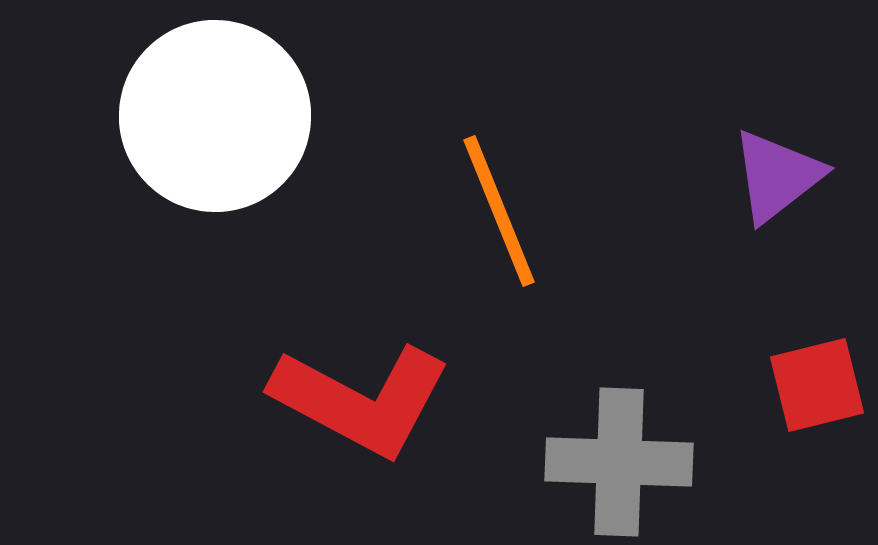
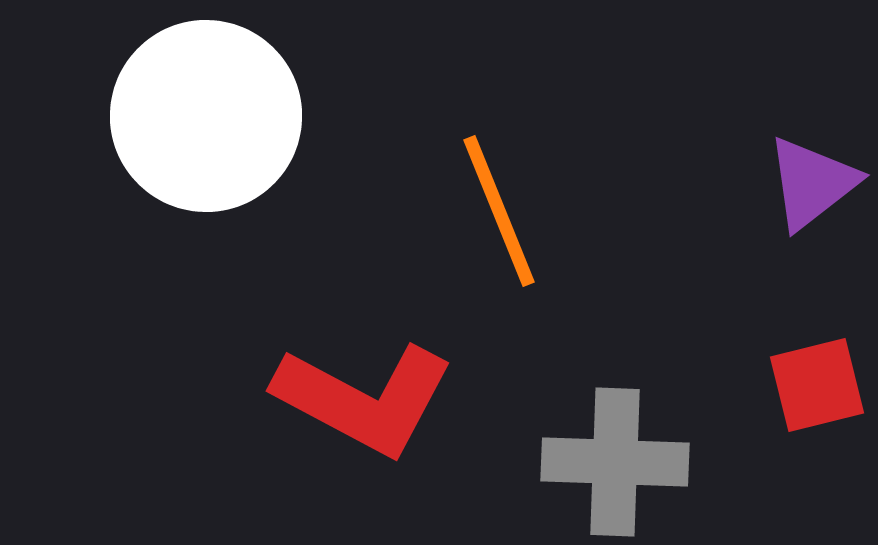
white circle: moved 9 px left
purple triangle: moved 35 px right, 7 px down
red L-shape: moved 3 px right, 1 px up
gray cross: moved 4 px left
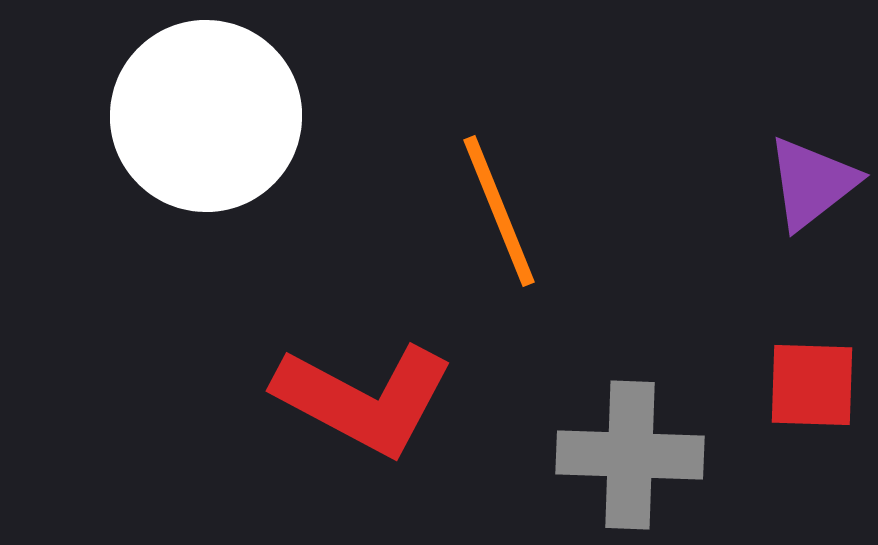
red square: moved 5 px left; rotated 16 degrees clockwise
gray cross: moved 15 px right, 7 px up
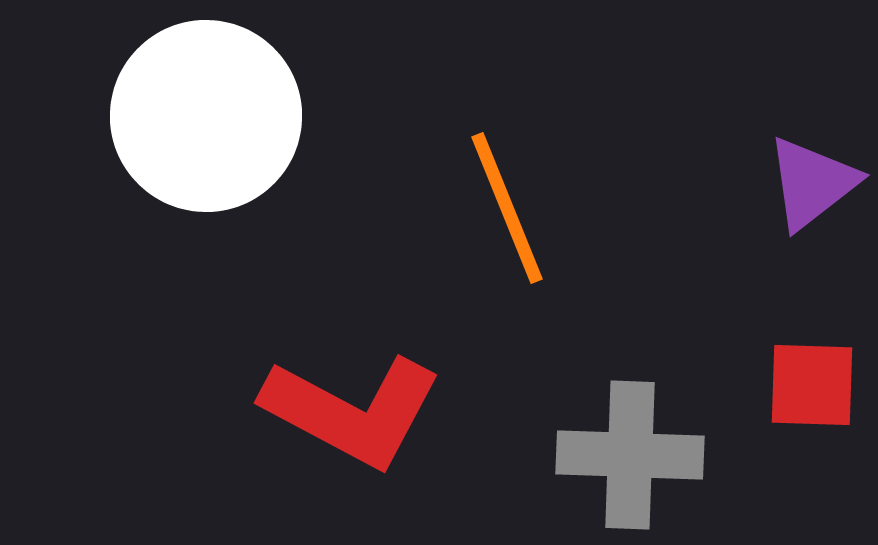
orange line: moved 8 px right, 3 px up
red L-shape: moved 12 px left, 12 px down
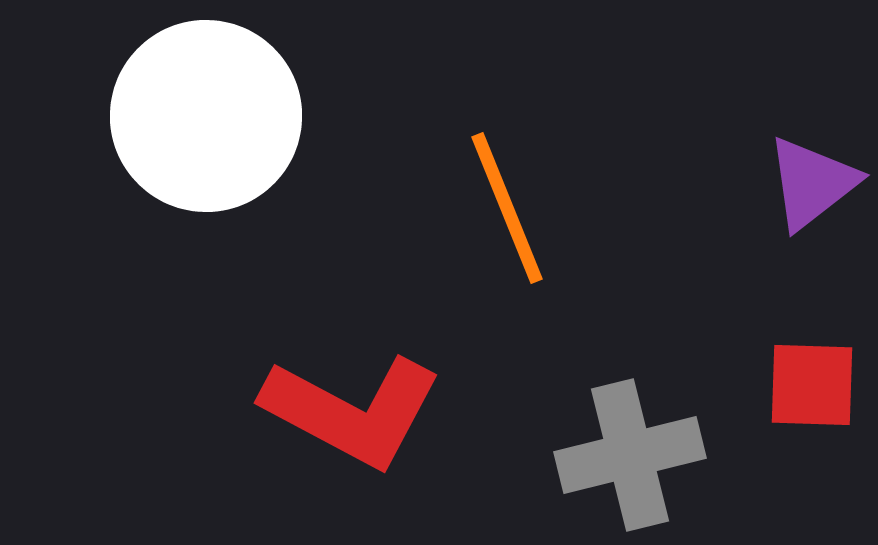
gray cross: rotated 16 degrees counterclockwise
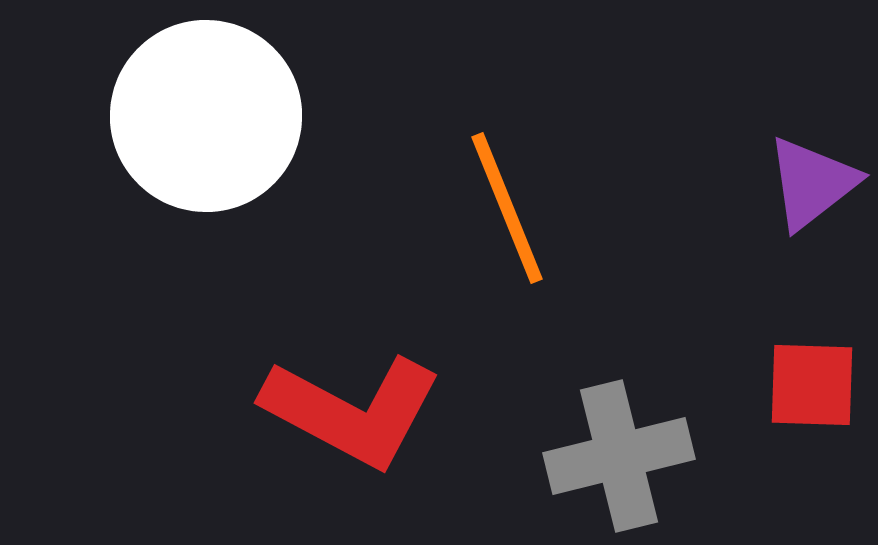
gray cross: moved 11 px left, 1 px down
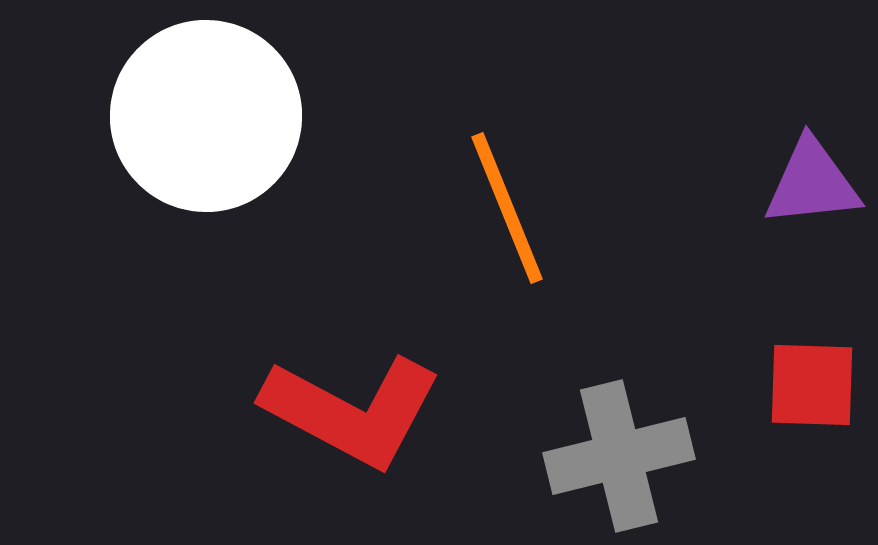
purple triangle: rotated 32 degrees clockwise
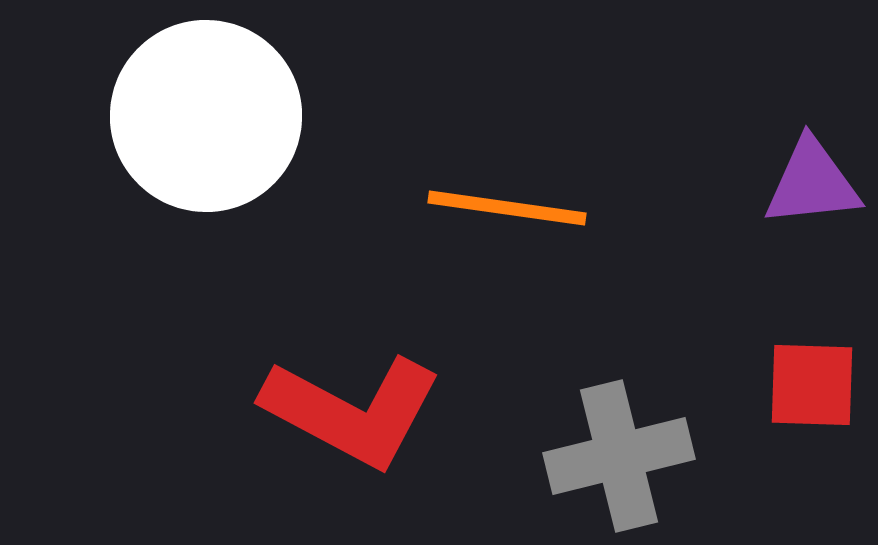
orange line: rotated 60 degrees counterclockwise
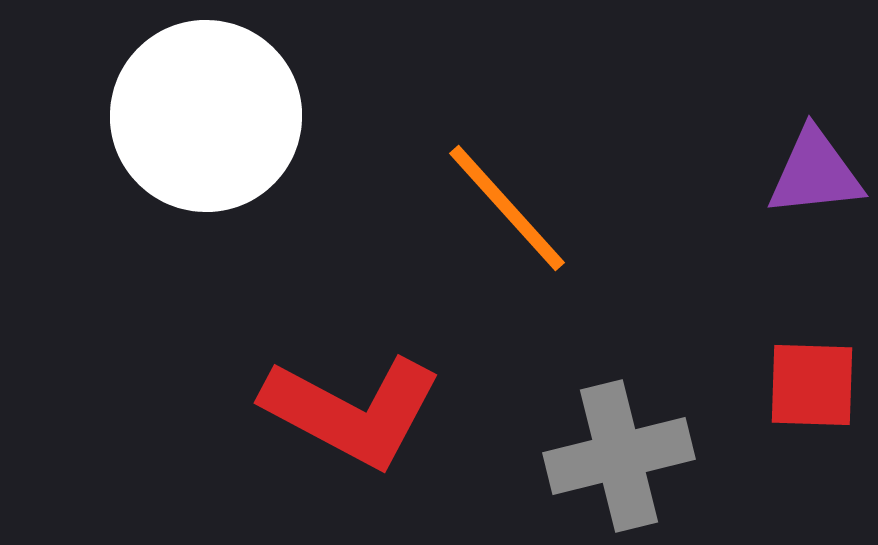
purple triangle: moved 3 px right, 10 px up
orange line: rotated 40 degrees clockwise
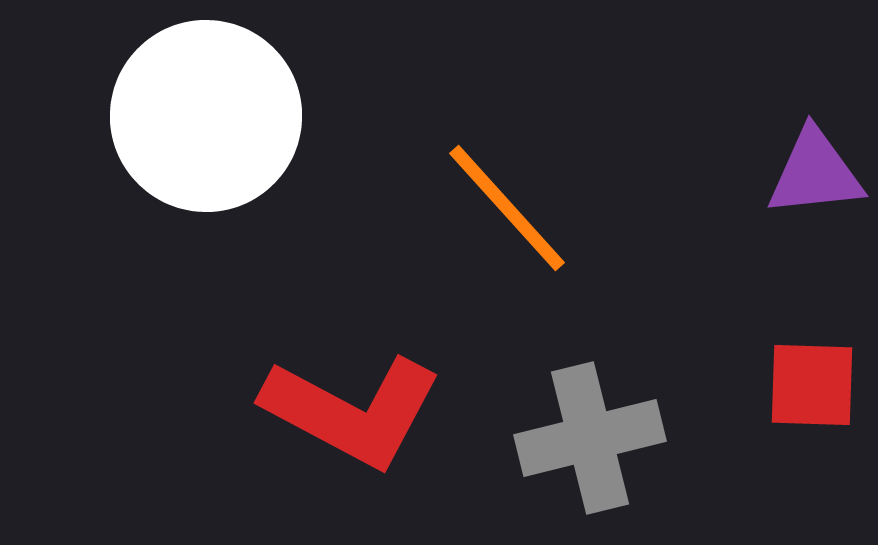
gray cross: moved 29 px left, 18 px up
